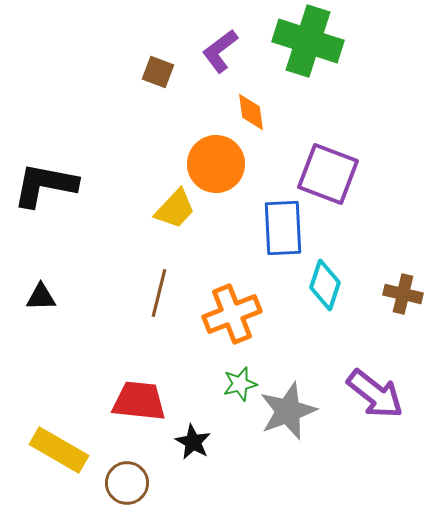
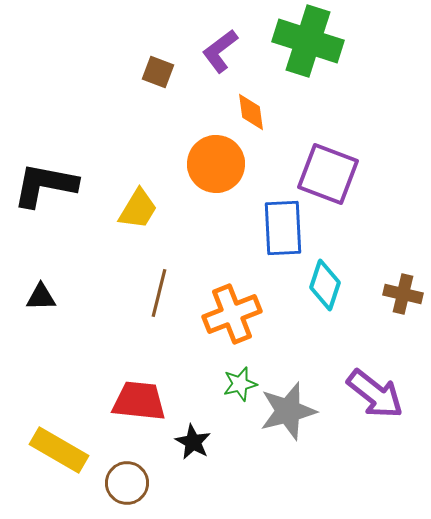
yellow trapezoid: moved 37 px left; rotated 12 degrees counterclockwise
gray star: rotated 6 degrees clockwise
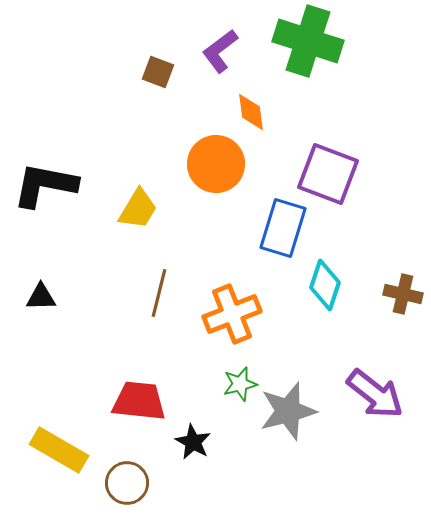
blue rectangle: rotated 20 degrees clockwise
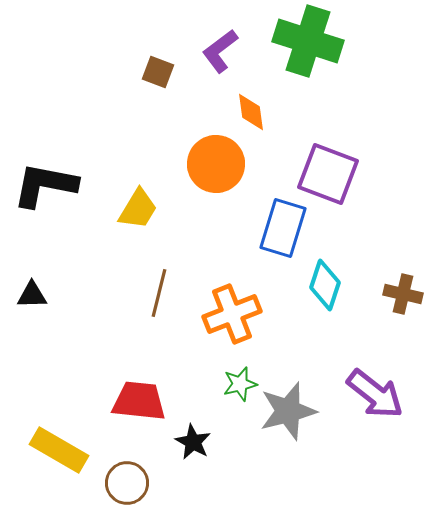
black triangle: moved 9 px left, 2 px up
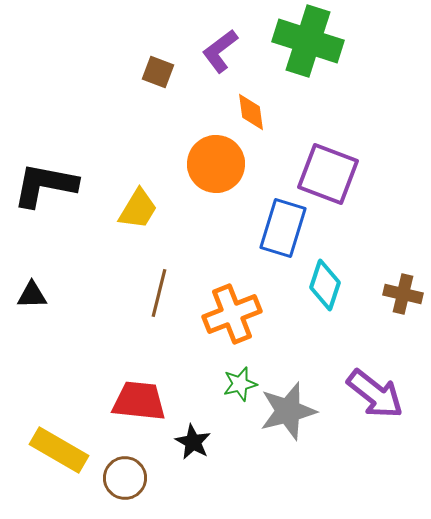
brown circle: moved 2 px left, 5 px up
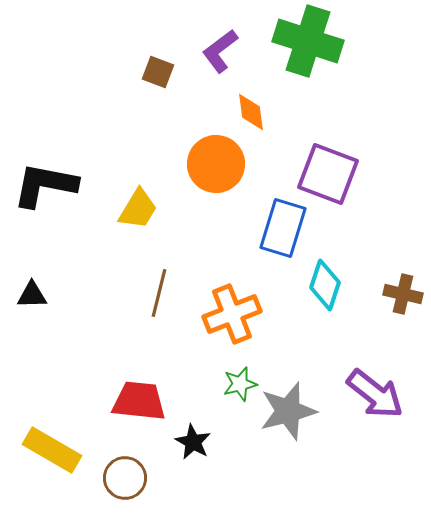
yellow rectangle: moved 7 px left
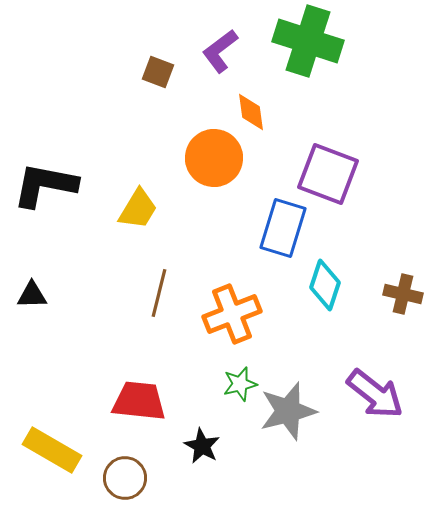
orange circle: moved 2 px left, 6 px up
black star: moved 9 px right, 4 px down
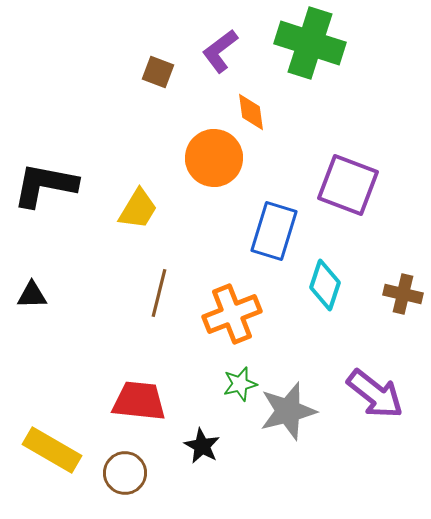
green cross: moved 2 px right, 2 px down
purple square: moved 20 px right, 11 px down
blue rectangle: moved 9 px left, 3 px down
brown circle: moved 5 px up
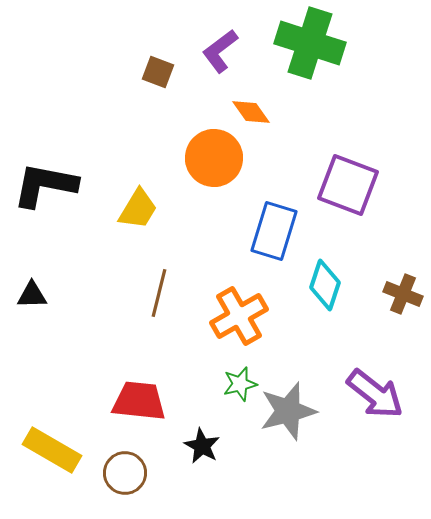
orange diamond: rotated 27 degrees counterclockwise
brown cross: rotated 9 degrees clockwise
orange cross: moved 7 px right, 2 px down; rotated 8 degrees counterclockwise
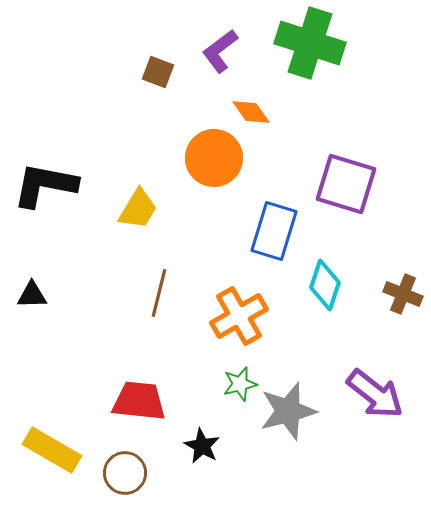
purple square: moved 2 px left, 1 px up; rotated 4 degrees counterclockwise
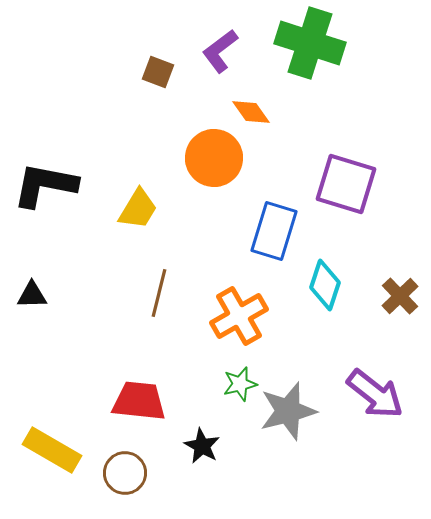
brown cross: moved 3 px left, 2 px down; rotated 24 degrees clockwise
